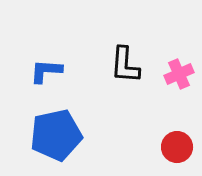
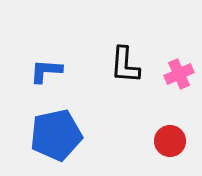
red circle: moved 7 px left, 6 px up
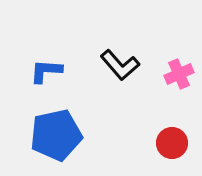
black L-shape: moved 5 px left; rotated 45 degrees counterclockwise
red circle: moved 2 px right, 2 px down
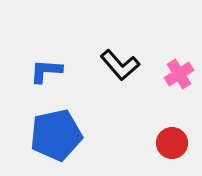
pink cross: rotated 8 degrees counterclockwise
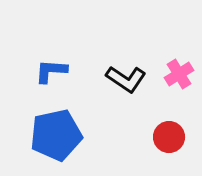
black L-shape: moved 6 px right, 14 px down; rotated 15 degrees counterclockwise
blue L-shape: moved 5 px right
red circle: moved 3 px left, 6 px up
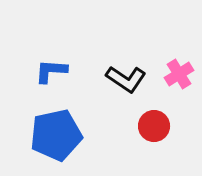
red circle: moved 15 px left, 11 px up
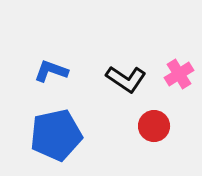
blue L-shape: rotated 16 degrees clockwise
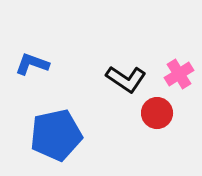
blue L-shape: moved 19 px left, 7 px up
red circle: moved 3 px right, 13 px up
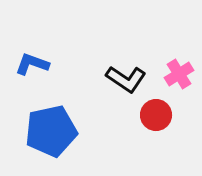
red circle: moved 1 px left, 2 px down
blue pentagon: moved 5 px left, 4 px up
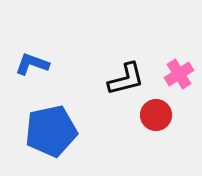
black L-shape: rotated 48 degrees counterclockwise
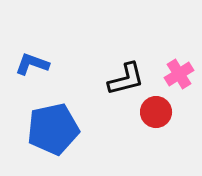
red circle: moved 3 px up
blue pentagon: moved 2 px right, 2 px up
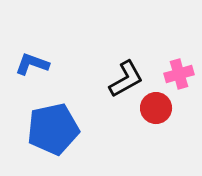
pink cross: rotated 16 degrees clockwise
black L-shape: rotated 15 degrees counterclockwise
red circle: moved 4 px up
